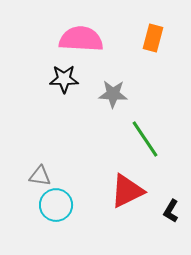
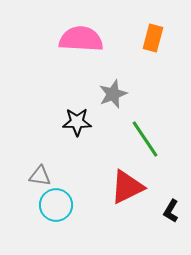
black star: moved 13 px right, 43 px down
gray star: rotated 24 degrees counterclockwise
red triangle: moved 4 px up
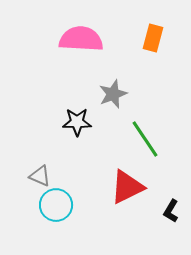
gray triangle: rotated 15 degrees clockwise
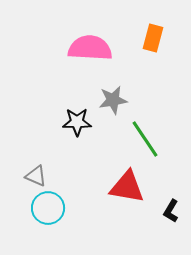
pink semicircle: moved 9 px right, 9 px down
gray star: moved 6 px down; rotated 12 degrees clockwise
gray triangle: moved 4 px left
red triangle: rotated 36 degrees clockwise
cyan circle: moved 8 px left, 3 px down
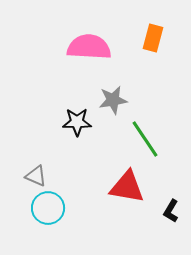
pink semicircle: moved 1 px left, 1 px up
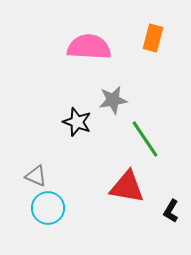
black star: rotated 20 degrees clockwise
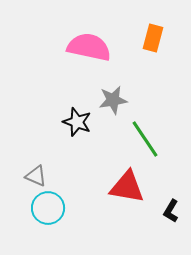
pink semicircle: rotated 9 degrees clockwise
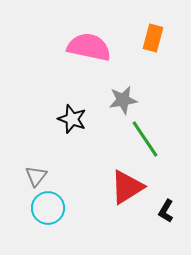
gray star: moved 10 px right
black star: moved 5 px left, 3 px up
gray triangle: rotated 45 degrees clockwise
red triangle: rotated 42 degrees counterclockwise
black L-shape: moved 5 px left
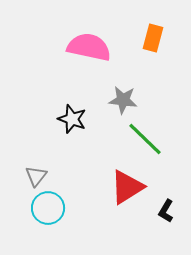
gray star: rotated 16 degrees clockwise
green line: rotated 12 degrees counterclockwise
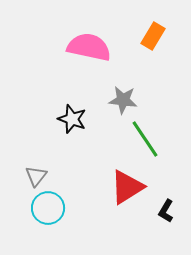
orange rectangle: moved 2 px up; rotated 16 degrees clockwise
green line: rotated 12 degrees clockwise
